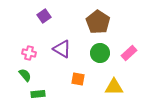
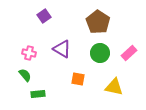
yellow triangle: rotated 12 degrees clockwise
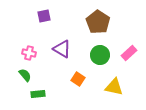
purple square: rotated 24 degrees clockwise
green circle: moved 2 px down
orange square: rotated 24 degrees clockwise
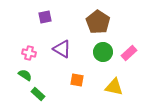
purple square: moved 1 px right, 1 px down
green circle: moved 3 px right, 3 px up
green semicircle: rotated 16 degrees counterclockwise
orange square: moved 1 px left, 1 px down; rotated 24 degrees counterclockwise
green rectangle: rotated 48 degrees clockwise
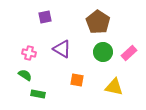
green rectangle: rotated 32 degrees counterclockwise
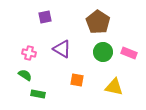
pink rectangle: rotated 63 degrees clockwise
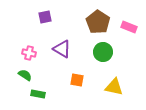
pink rectangle: moved 26 px up
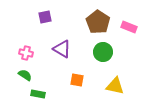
pink cross: moved 3 px left
yellow triangle: moved 1 px right, 1 px up
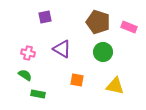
brown pentagon: rotated 15 degrees counterclockwise
pink cross: moved 2 px right
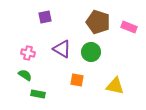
green circle: moved 12 px left
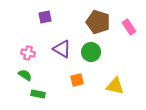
pink rectangle: rotated 35 degrees clockwise
orange square: rotated 24 degrees counterclockwise
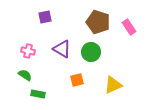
pink cross: moved 2 px up
yellow triangle: moved 2 px left, 1 px up; rotated 36 degrees counterclockwise
